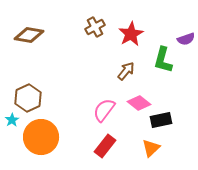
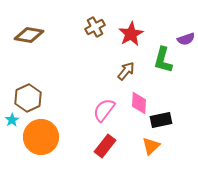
pink diamond: rotated 55 degrees clockwise
orange triangle: moved 2 px up
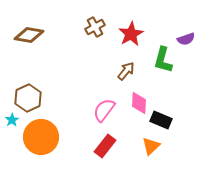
black rectangle: rotated 35 degrees clockwise
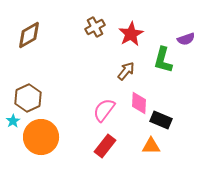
brown diamond: rotated 40 degrees counterclockwise
cyan star: moved 1 px right, 1 px down
orange triangle: rotated 42 degrees clockwise
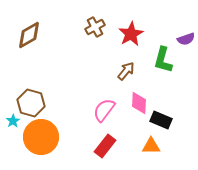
brown hexagon: moved 3 px right, 5 px down; rotated 20 degrees counterclockwise
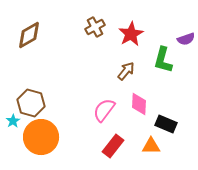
pink diamond: moved 1 px down
black rectangle: moved 5 px right, 4 px down
red rectangle: moved 8 px right
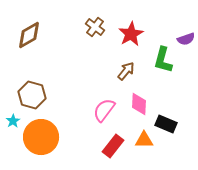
brown cross: rotated 24 degrees counterclockwise
brown hexagon: moved 1 px right, 8 px up
orange triangle: moved 7 px left, 6 px up
